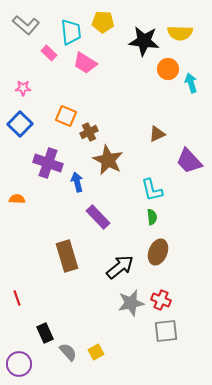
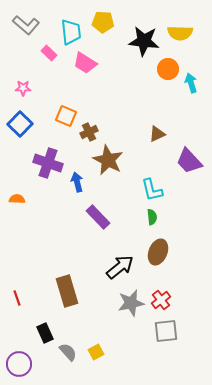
brown rectangle: moved 35 px down
red cross: rotated 30 degrees clockwise
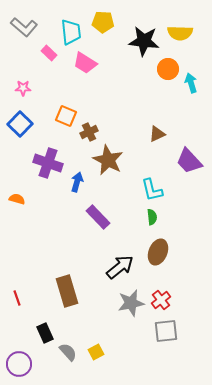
gray L-shape: moved 2 px left, 2 px down
blue arrow: rotated 30 degrees clockwise
orange semicircle: rotated 14 degrees clockwise
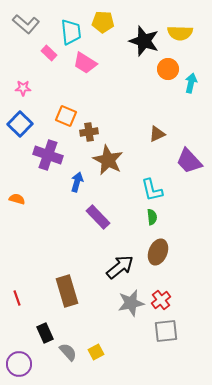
gray L-shape: moved 2 px right, 3 px up
black star: rotated 12 degrees clockwise
cyan arrow: rotated 30 degrees clockwise
brown cross: rotated 18 degrees clockwise
purple cross: moved 8 px up
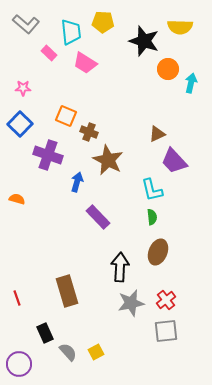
yellow semicircle: moved 6 px up
brown cross: rotated 30 degrees clockwise
purple trapezoid: moved 15 px left
black arrow: rotated 48 degrees counterclockwise
red cross: moved 5 px right
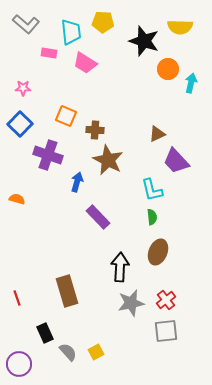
pink rectangle: rotated 35 degrees counterclockwise
brown cross: moved 6 px right, 2 px up; rotated 18 degrees counterclockwise
purple trapezoid: moved 2 px right
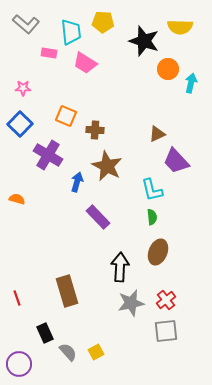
purple cross: rotated 12 degrees clockwise
brown star: moved 1 px left, 6 px down
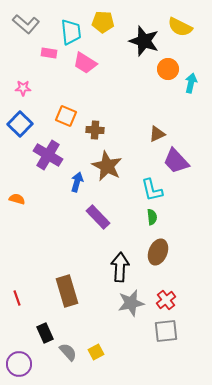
yellow semicircle: rotated 25 degrees clockwise
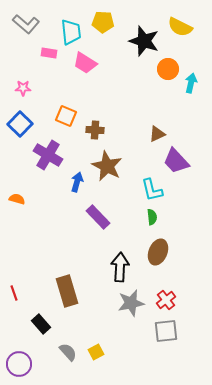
red line: moved 3 px left, 5 px up
black rectangle: moved 4 px left, 9 px up; rotated 18 degrees counterclockwise
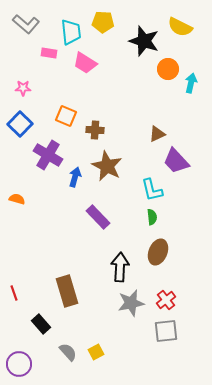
blue arrow: moved 2 px left, 5 px up
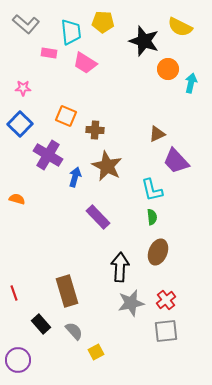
gray semicircle: moved 6 px right, 21 px up
purple circle: moved 1 px left, 4 px up
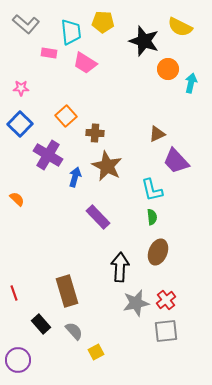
pink star: moved 2 px left
orange square: rotated 25 degrees clockwise
brown cross: moved 3 px down
orange semicircle: rotated 28 degrees clockwise
gray star: moved 5 px right
